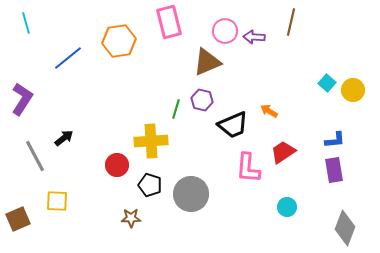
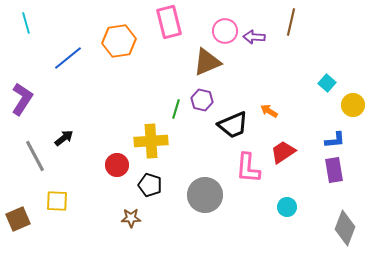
yellow circle: moved 15 px down
gray circle: moved 14 px right, 1 px down
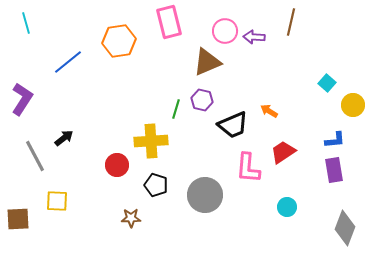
blue line: moved 4 px down
black pentagon: moved 6 px right
brown square: rotated 20 degrees clockwise
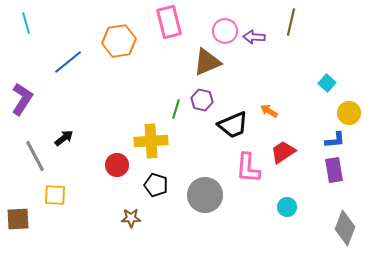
yellow circle: moved 4 px left, 8 px down
yellow square: moved 2 px left, 6 px up
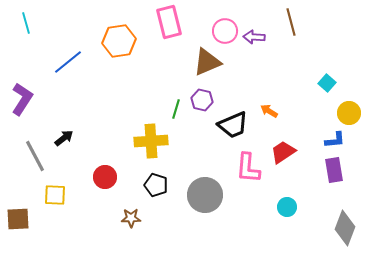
brown line: rotated 28 degrees counterclockwise
red circle: moved 12 px left, 12 px down
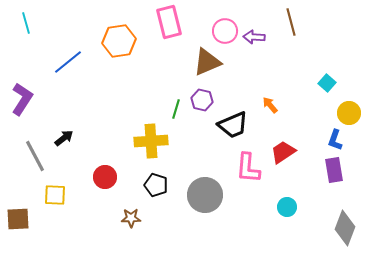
orange arrow: moved 1 px right, 6 px up; rotated 18 degrees clockwise
blue L-shape: rotated 115 degrees clockwise
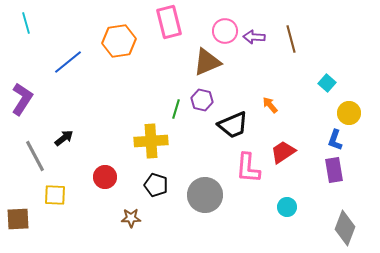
brown line: moved 17 px down
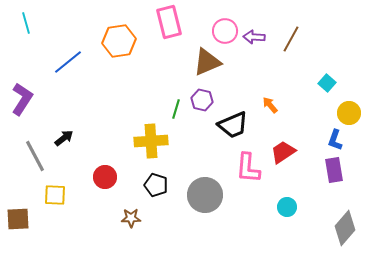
brown line: rotated 44 degrees clockwise
gray diamond: rotated 20 degrees clockwise
